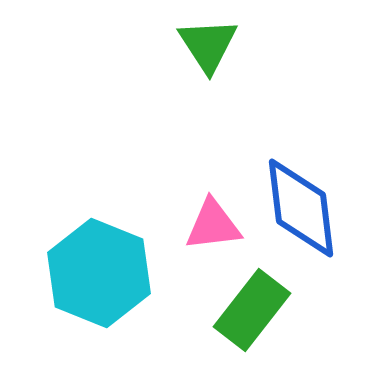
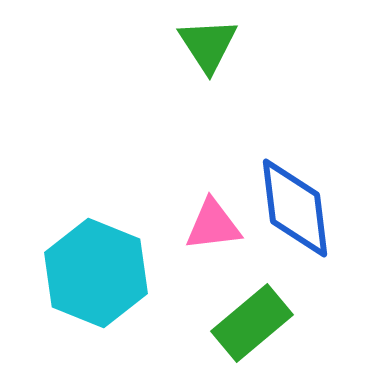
blue diamond: moved 6 px left
cyan hexagon: moved 3 px left
green rectangle: moved 13 px down; rotated 12 degrees clockwise
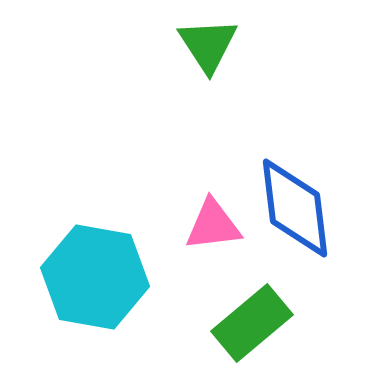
cyan hexagon: moved 1 px left, 4 px down; rotated 12 degrees counterclockwise
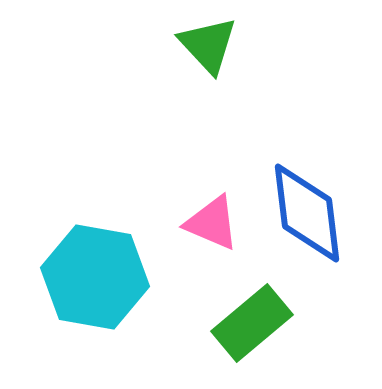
green triangle: rotated 10 degrees counterclockwise
blue diamond: moved 12 px right, 5 px down
pink triangle: moved 1 px left, 2 px up; rotated 30 degrees clockwise
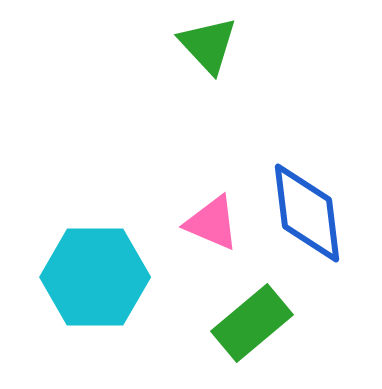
cyan hexagon: rotated 10 degrees counterclockwise
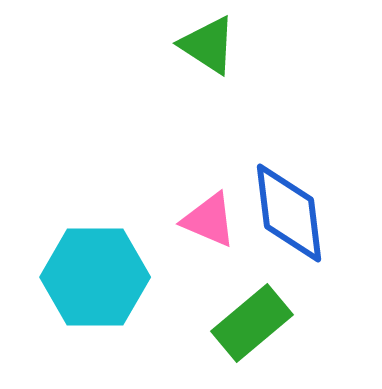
green triangle: rotated 14 degrees counterclockwise
blue diamond: moved 18 px left
pink triangle: moved 3 px left, 3 px up
